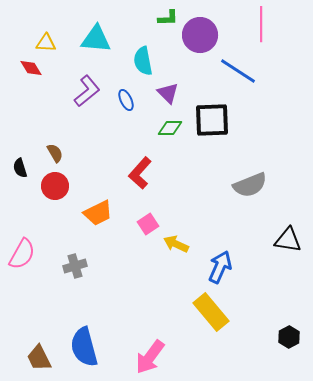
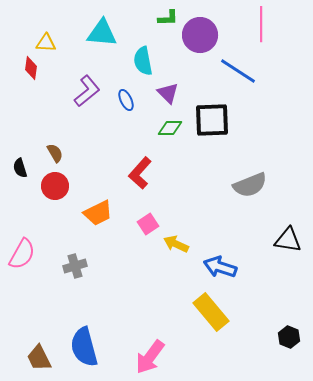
cyan triangle: moved 6 px right, 6 px up
red diamond: rotated 40 degrees clockwise
blue arrow: rotated 96 degrees counterclockwise
black hexagon: rotated 10 degrees counterclockwise
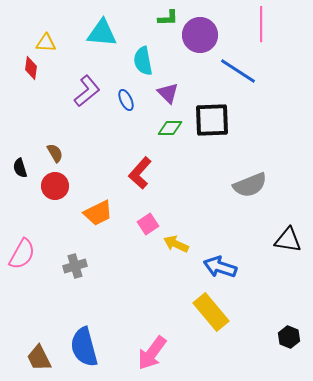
pink arrow: moved 2 px right, 4 px up
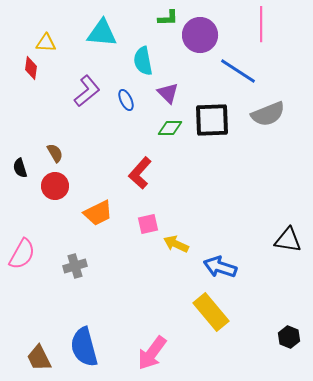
gray semicircle: moved 18 px right, 71 px up
pink square: rotated 20 degrees clockwise
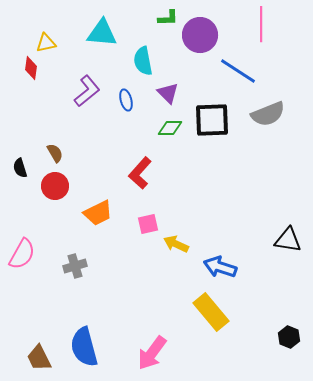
yellow triangle: rotated 15 degrees counterclockwise
blue ellipse: rotated 10 degrees clockwise
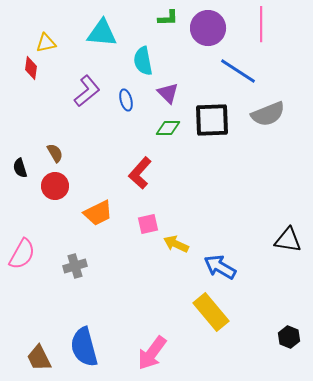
purple circle: moved 8 px right, 7 px up
green diamond: moved 2 px left
blue arrow: rotated 12 degrees clockwise
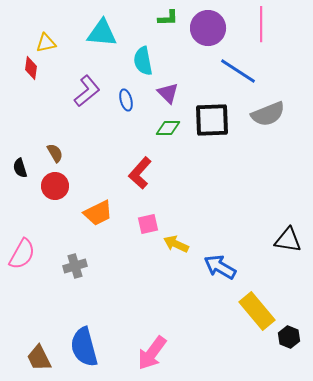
yellow rectangle: moved 46 px right, 1 px up
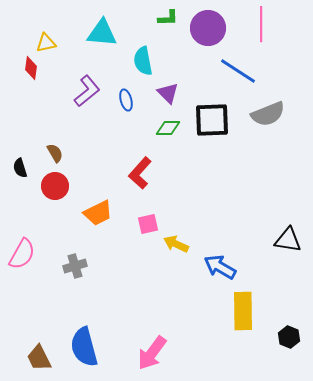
yellow rectangle: moved 14 px left; rotated 39 degrees clockwise
